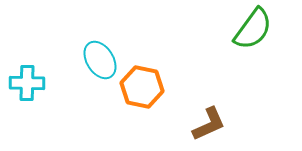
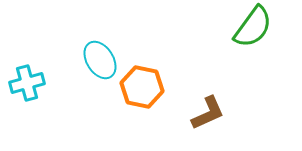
green semicircle: moved 2 px up
cyan cross: rotated 16 degrees counterclockwise
brown L-shape: moved 1 px left, 11 px up
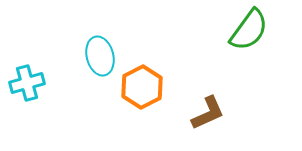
green semicircle: moved 4 px left, 3 px down
cyan ellipse: moved 4 px up; rotated 18 degrees clockwise
orange hexagon: rotated 21 degrees clockwise
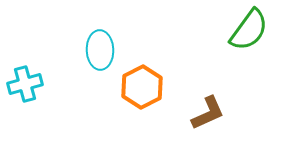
cyan ellipse: moved 6 px up; rotated 12 degrees clockwise
cyan cross: moved 2 px left, 1 px down
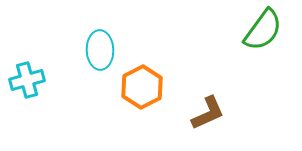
green semicircle: moved 14 px right
cyan cross: moved 2 px right, 4 px up
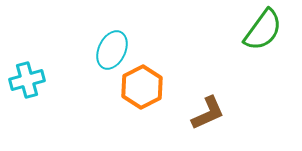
cyan ellipse: moved 12 px right; rotated 27 degrees clockwise
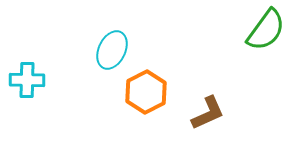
green semicircle: moved 3 px right
cyan cross: rotated 16 degrees clockwise
orange hexagon: moved 4 px right, 5 px down
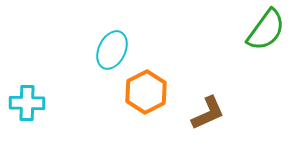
cyan cross: moved 23 px down
